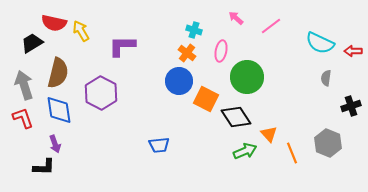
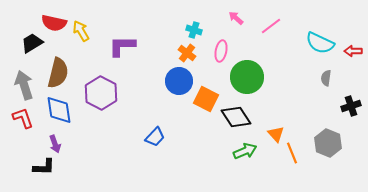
orange triangle: moved 7 px right
blue trapezoid: moved 4 px left, 8 px up; rotated 40 degrees counterclockwise
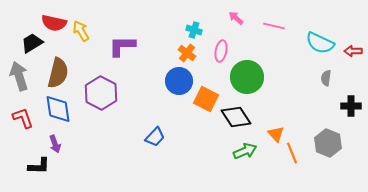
pink line: moved 3 px right; rotated 50 degrees clockwise
gray arrow: moved 5 px left, 9 px up
black cross: rotated 18 degrees clockwise
blue diamond: moved 1 px left, 1 px up
black L-shape: moved 5 px left, 1 px up
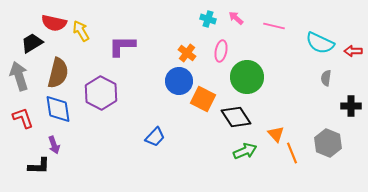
cyan cross: moved 14 px right, 11 px up
orange square: moved 3 px left
purple arrow: moved 1 px left, 1 px down
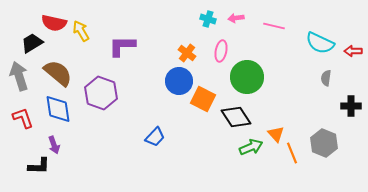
pink arrow: rotated 49 degrees counterclockwise
brown semicircle: rotated 64 degrees counterclockwise
purple hexagon: rotated 8 degrees counterclockwise
gray hexagon: moved 4 px left
green arrow: moved 6 px right, 4 px up
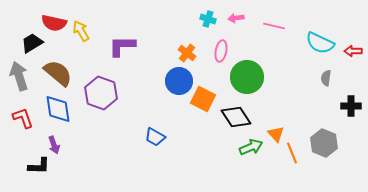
blue trapezoid: rotated 75 degrees clockwise
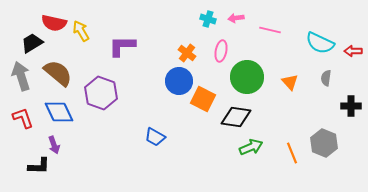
pink line: moved 4 px left, 4 px down
gray arrow: moved 2 px right
blue diamond: moved 1 px right, 3 px down; rotated 16 degrees counterclockwise
black diamond: rotated 48 degrees counterclockwise
orange triangle: moved 14 px right, 52 px up
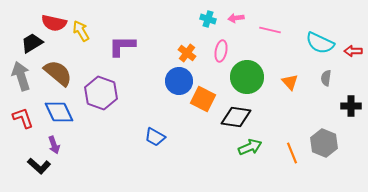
green arrow: moved 1 px left
black L-shape: rotated 40 degrees clockwise
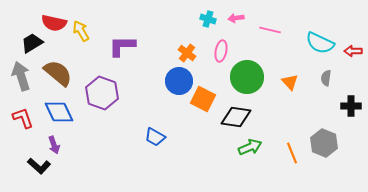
purple hexagon: moved 1 px right
